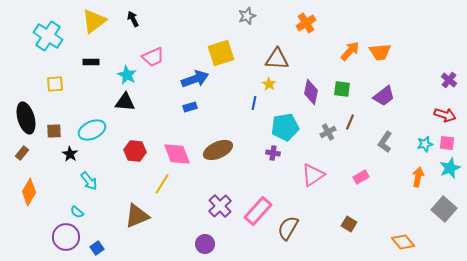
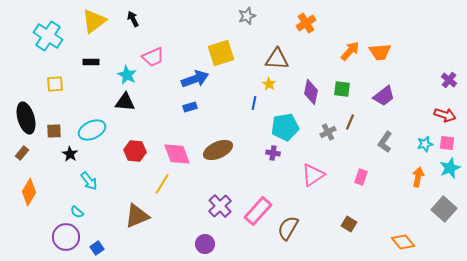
pink rectangle at (361, 177): rotated 42 degrees counterclockwise
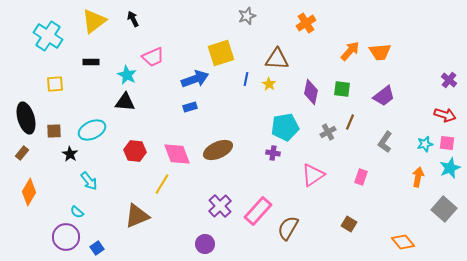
blue line at (254, 103): moved 8 px left, 24 px up
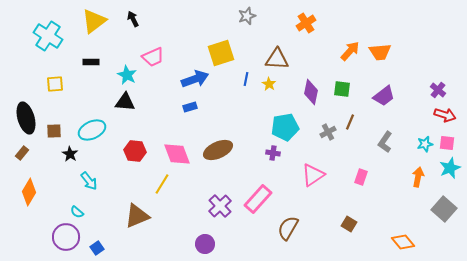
purple cross at (449, 80): moved 11 px left, 10 px down
pink rectangle at (258, 211): moved 12 px up
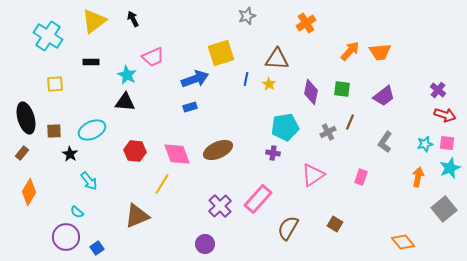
gray square at (444, 209): rotated 10 degrees clockwise
brown square at (349, 224): moved 14 px left
